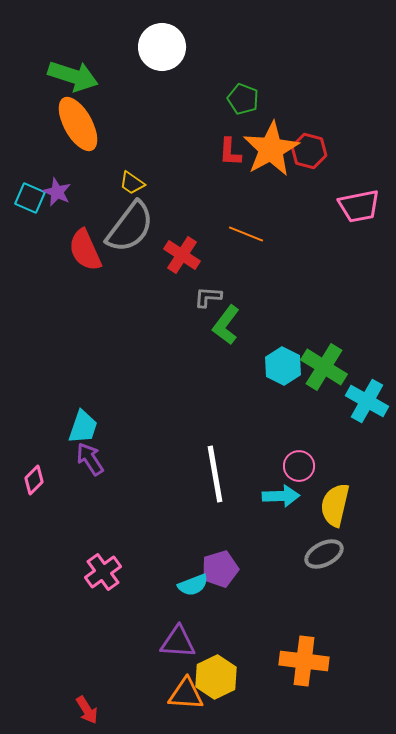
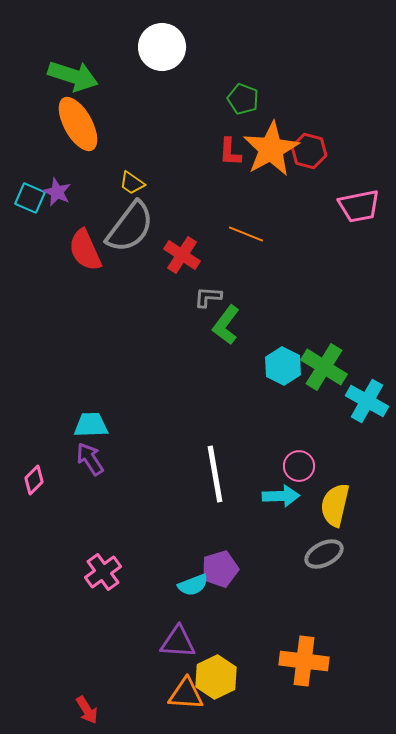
cyan trapezoid: moved 8 px right, 2 px up; rotated 111 degrees counterclockwise
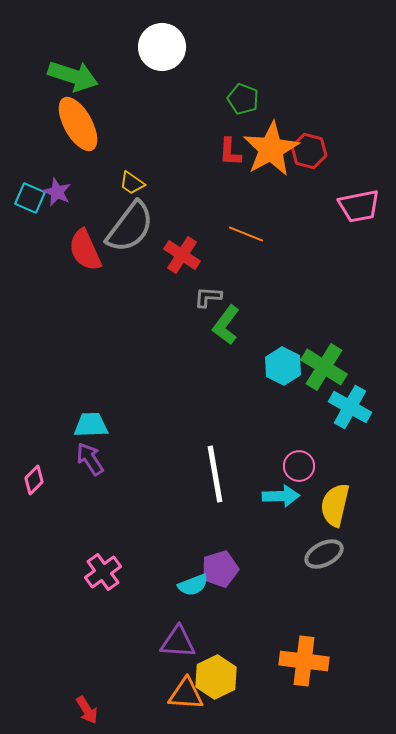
cyan cross: moved 17 px left, 6 px down
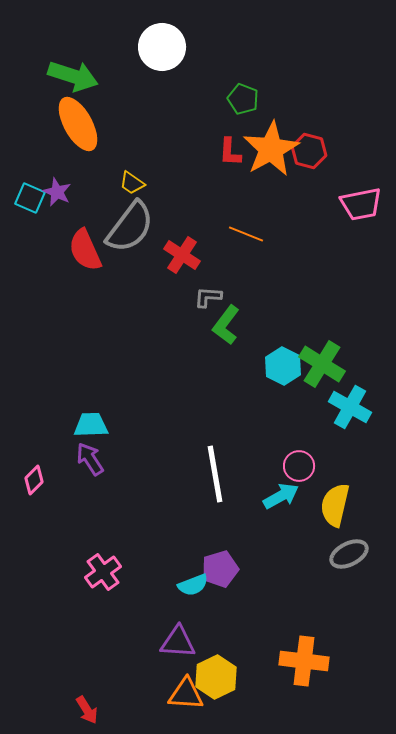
pink trapezoid: moved 2 px right, 2 px up
green cross: moved 2 px left, 3 px up
cyan arrow: rotated 27 degrees counterclockwise
gray ellipse: moved 25 px right
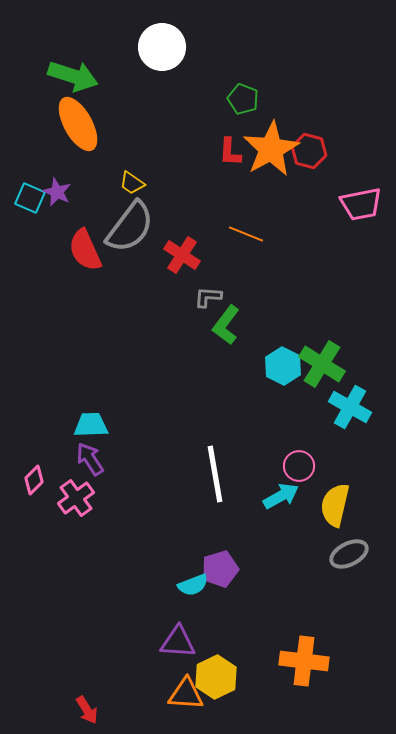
pink cross: moved 27 px left, 74 px up
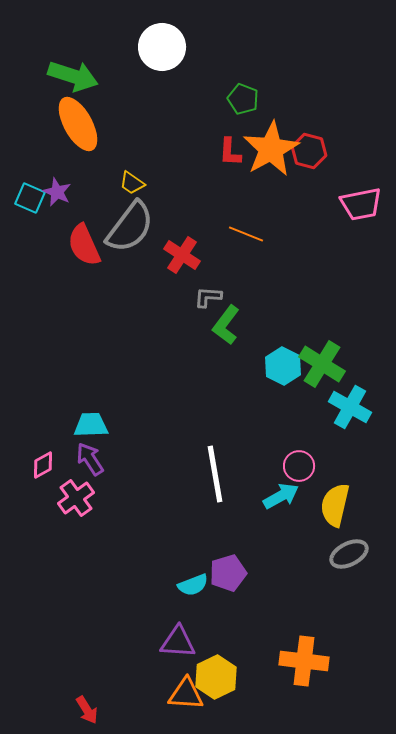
red semicircle: moved 1 px left, 5 px up
pink diamond: moved 9 px right, 15 px up; rotated 16 degrees clockwise
purple pentagon: moved 8 px right, 4 px down
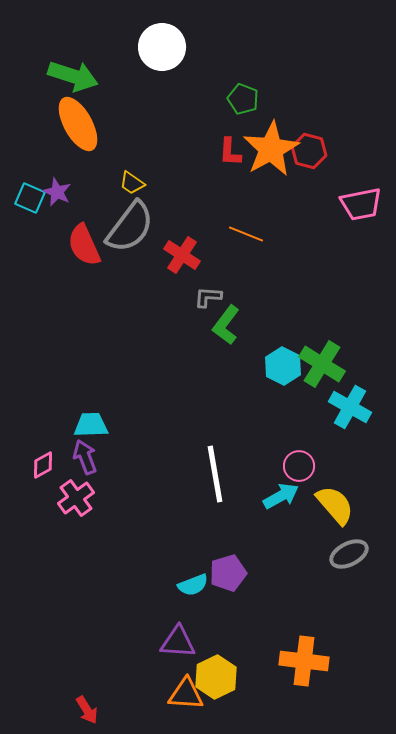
purple arrow: moved 5 px left, 2 px up; rotated 12 degrees clockwise
yellow semicircle: rotated 126 degrees clockwise
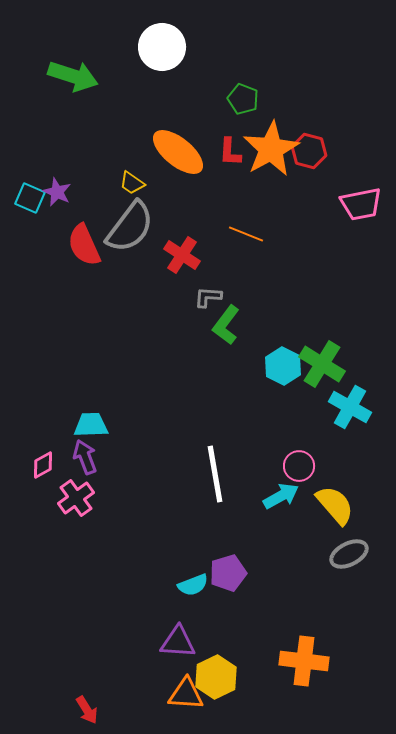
orange ellipse: moved 100 px right, 28 px down; rotated 22 degrees counterclockwise
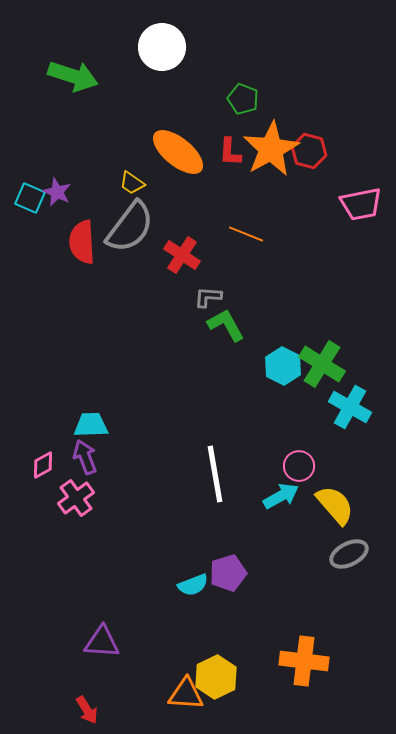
red semicircle: moved 2 px left, 3 px up; rotated 21 degrees clockwise
green L-shape: rotated 114 degrees clockwise
purple triangle: moved 76 px left
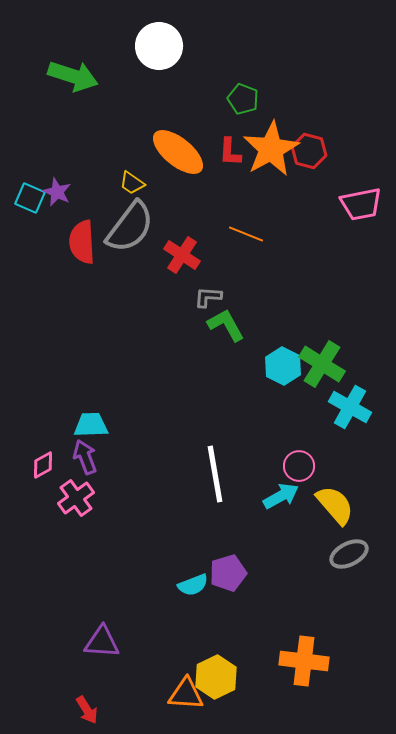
white circle: moved 3 px left, 1 px up
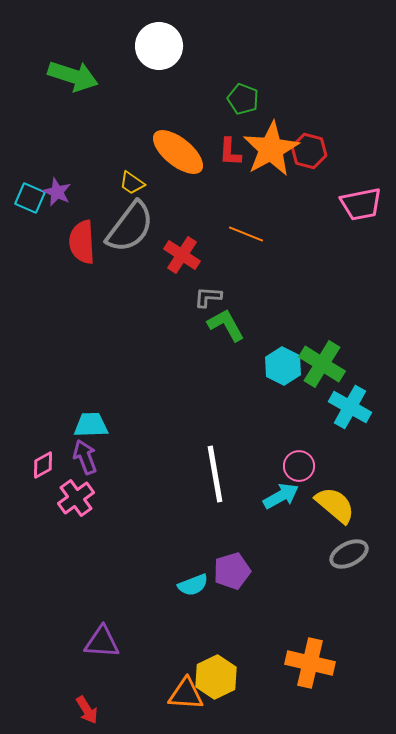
yellow semicircle: rotated 9 degrees counterclockwise
purple pentagon: moved 4 px right, 2 px up
orange cross: moved 6 px right, 2 px down; rotated 6 degrees clockwise
